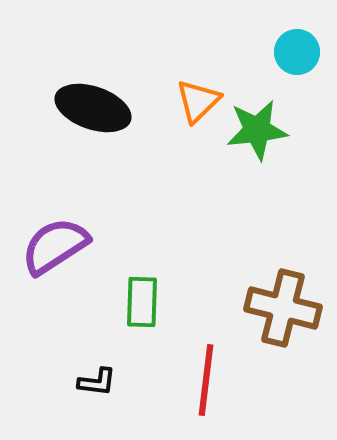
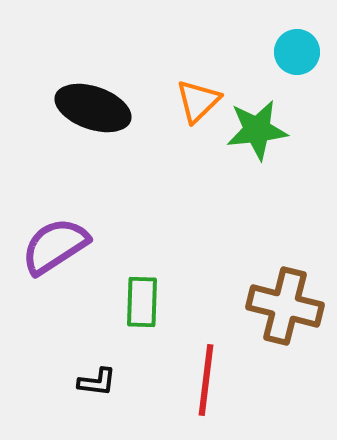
brown cross: moved 2 px right, 2 px up
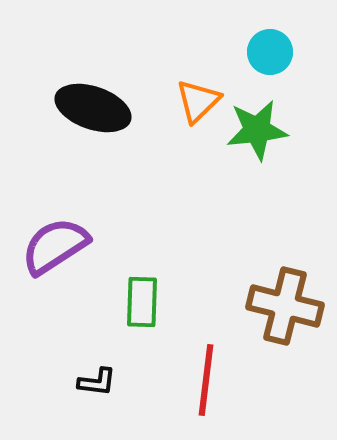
cyan circle: moved 27 px left
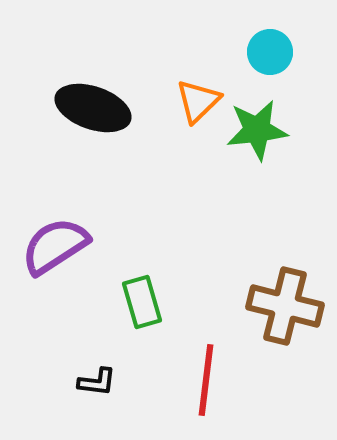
green rectangle: rotated 18 degrees counterclockwise
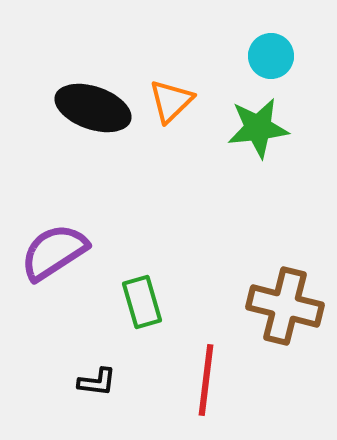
cyan circle: moved 1 px right, 4 px down
orange triangle: moved 27 px left
green star: moved 1 px right, 2 px up
purple semicircle: moved 1 px left, 6 px down
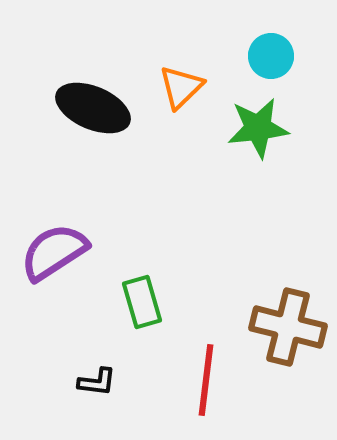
orange triangle: moved 10 px right, 14 px up
black ellipse: rotated 4 degrees clockwise
brown cross: moved 3 px right, 21 px down
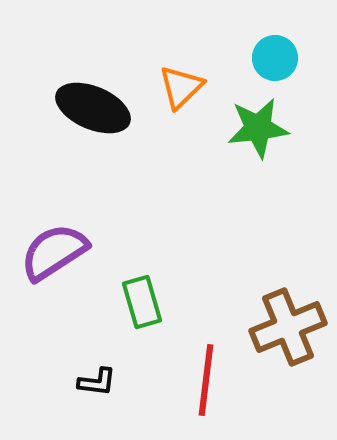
cyan circle: moved 4 px right, 2 px down
brown cross: rotated 36 degrees counterclockwise
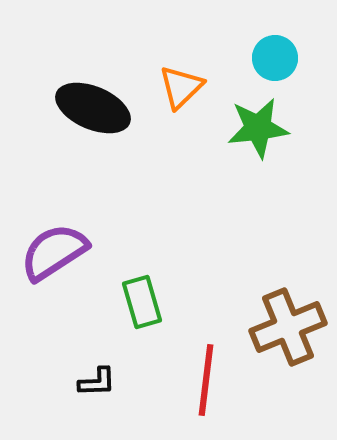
black L-shape: rotated 9 degrees counterclockwise
